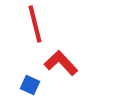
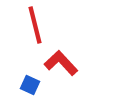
red line: moved 1 px down
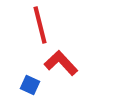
red line: moved 5 px right
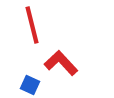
red line: moved 8 px left
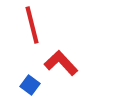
blue square: rotated 12 degrees clockwise
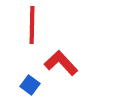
red line: rotated 15 degrees clockwise
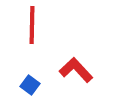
red L-shape: moved 15 px right, 7 px down
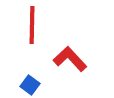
red L-shape: moved 6 px left, 11 px up
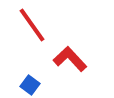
red line: rotated 36 degrees counterclockwise
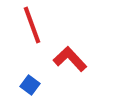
red line: rotated 15 degrees clockwise
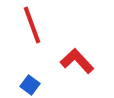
red L-shape: moved 7 px right, 2 px down
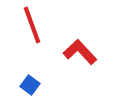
red L-shape: moved 3 px right, 9 px up
